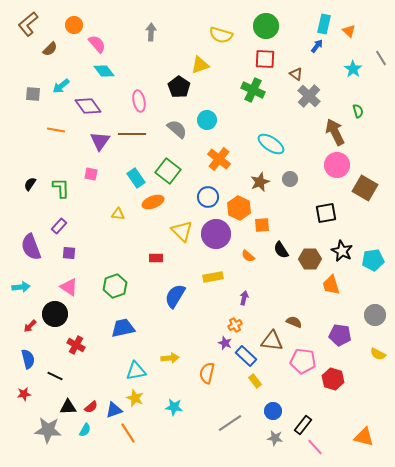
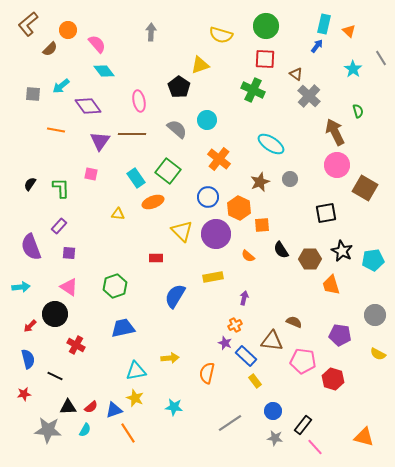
orange circle at (74, 25): moved 6 px left, 5 px down
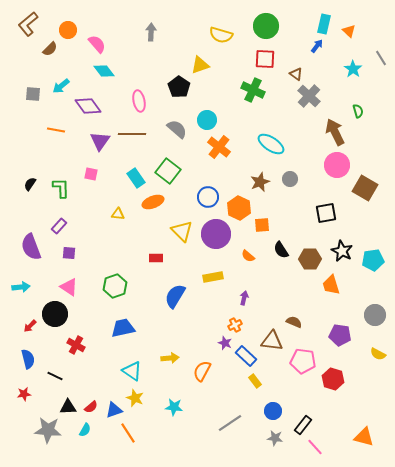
orange cross at (219, 159): moved 12 px up
cyan triangle at (136, 371): moved 4 px left; rotated 45 degrees clockwise
orange semicircle at (207, 373): moved 5 px left, 2 px up; rotated 15 degrees clockwise
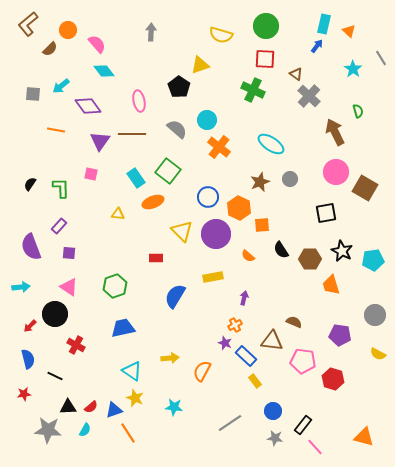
pink circle at (337, 165): moved 1 px left, 7 px down
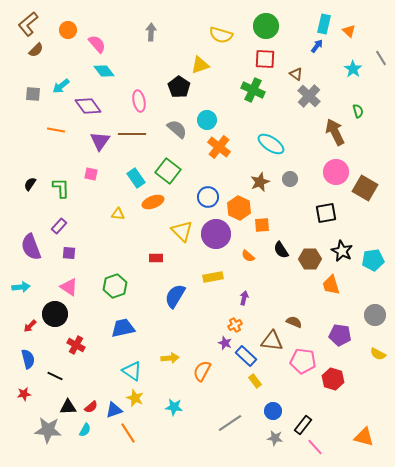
brown semicircle at (50, 49): moved 14 px left, 1 px down
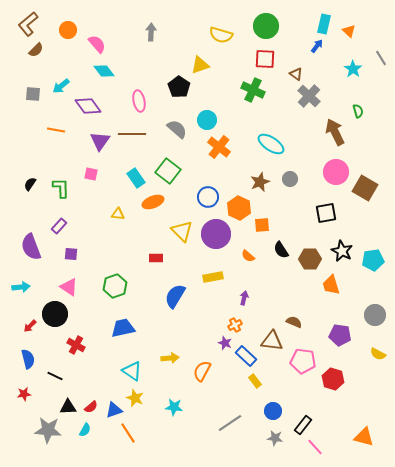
purple square at (69, 253): moved 2 px right, 1 px down
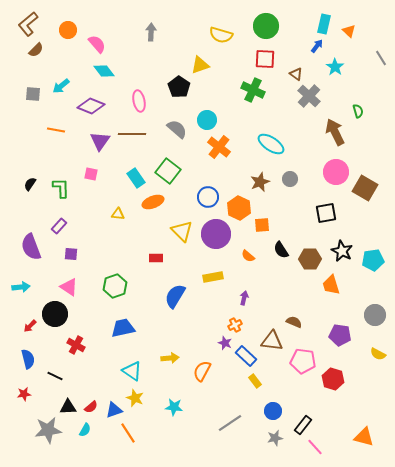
cyan star at (353, 69): moved 18 px left, 2 px up
purple diamond at (88, 106): moved 3 px right; rotated 32 degrees counterclockwise
gray star at (48, 430): rotated 12 degrees counterclockwise
gray star at (275, 438): rotated 21 degrees counterclockwise
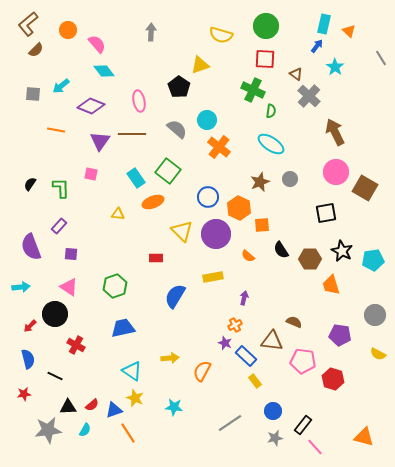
green semicircle at (358, 111): moved 87 px left; rotated 24 degrees clockwise
red semicircle at (91, 407): moved 1 px right, 2 px up
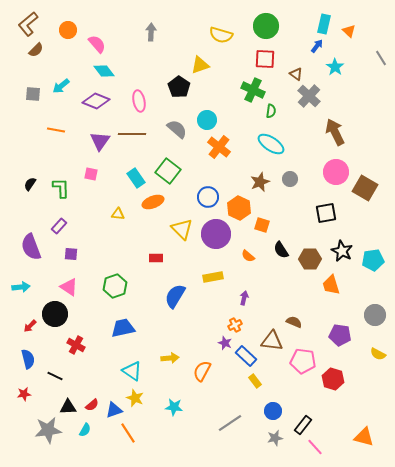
purple diamond at (91, 106): moved 5 px right, 5 px up
orange square at (262, 225): rotated 21 degrees clockwise
yellow triangle at (182, 231): moved 2 px up
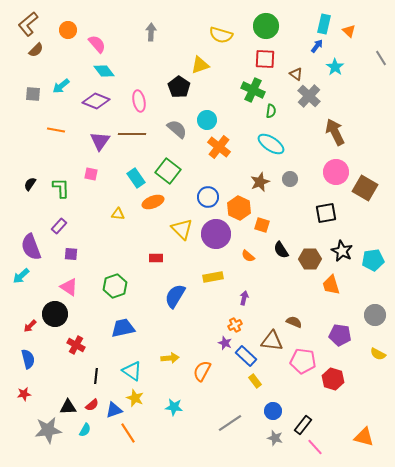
cyan arrow at (21, 287): moved 11 px up; rotated 144 degrees clockwise
black line at (55, 376): moved 41 px right; rotated 70 degrees clockwise
gray star at (275, 438): rotated 28 degrees clockwise
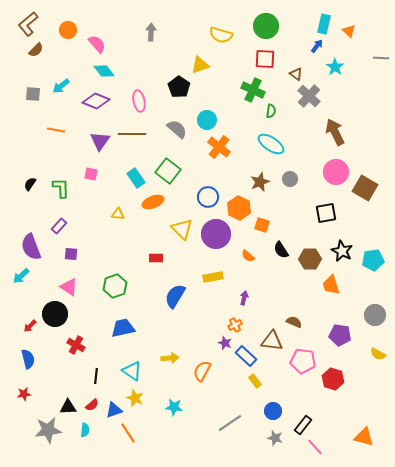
gray line at (381, 58): rotated 56 degrees counterclockwise
cyan semicircle at (85, 430): rotated 24 degrees counterclockwise
